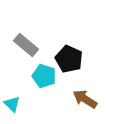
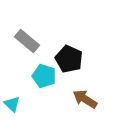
gray rectangle: moved 1 px right, 4 px up
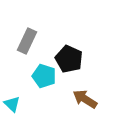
gray rectangle: rotated 75 degrees clockwise
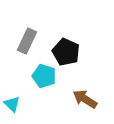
black pentagon: moved 3 px left, 7 px up
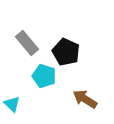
gray rectangle: moved 2 px down; rotated 65 degrees counterclockwise
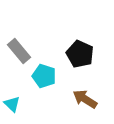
gray rectangle: moved 8 px left, 8 px down
black pentagon: moved 14 px right, 2 px down
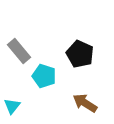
brown arrow: moved 4 px down
cyan triangle: moved 2 px down; rotated 24 degrees clockwise
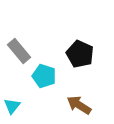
brown arrow: moved 6 px left, 2 px down
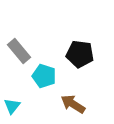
black pentagon: rotated 16 degrees counterclockwise
brown arrow: moved 6 px left, 1 px up
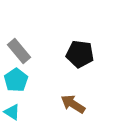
cyan pentagon: moved 28 px left, 4 px down; rotated 20 degrees clockwise
cyan triangle: moved 6 px down; rotated 36 degrees counterclockwise
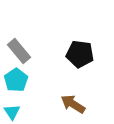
cyan triangle: rotated 24 degrees clockwise
